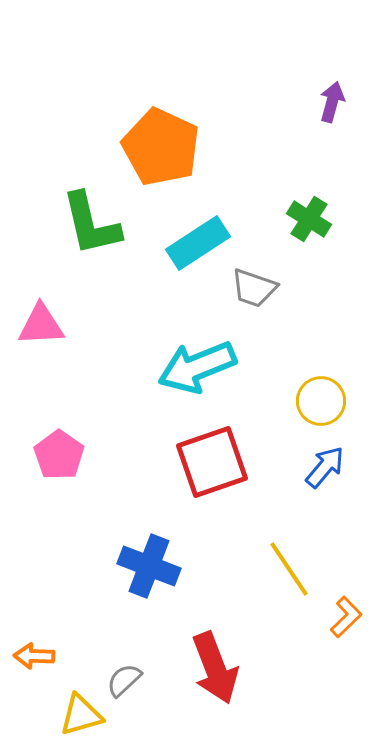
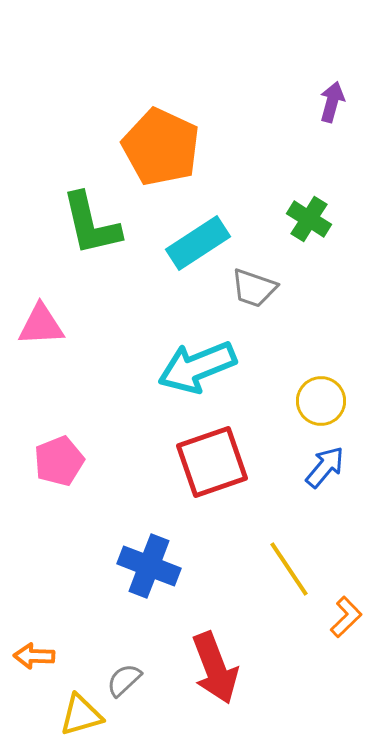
pink pentagon: moved 6 px down; rotated 15 degrees clockwise
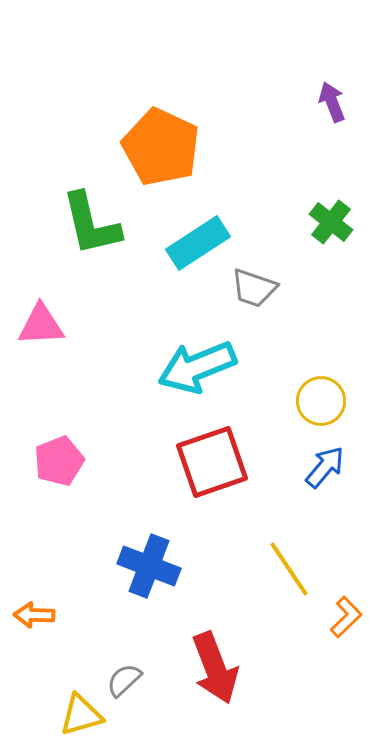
purple arrow: rotated 36 degrees counterclockwise
green cross: moved 22 px right, 3 px down; rotated 6 degrees clockwise
orange arrow: moved 41 px up
